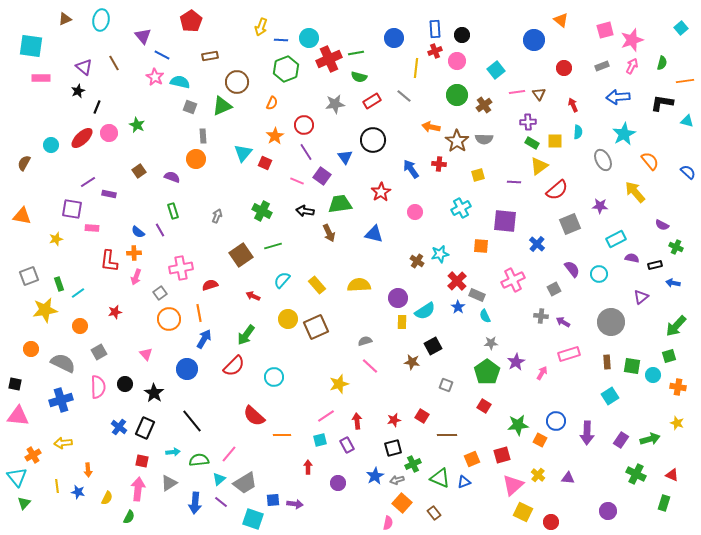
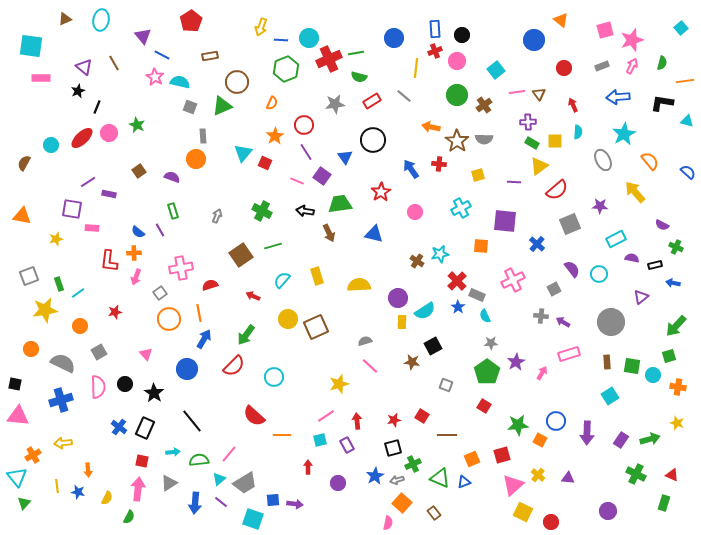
yellow rectangle at (317, 285): moved 9 px up; rotated 24 degrees clockwise
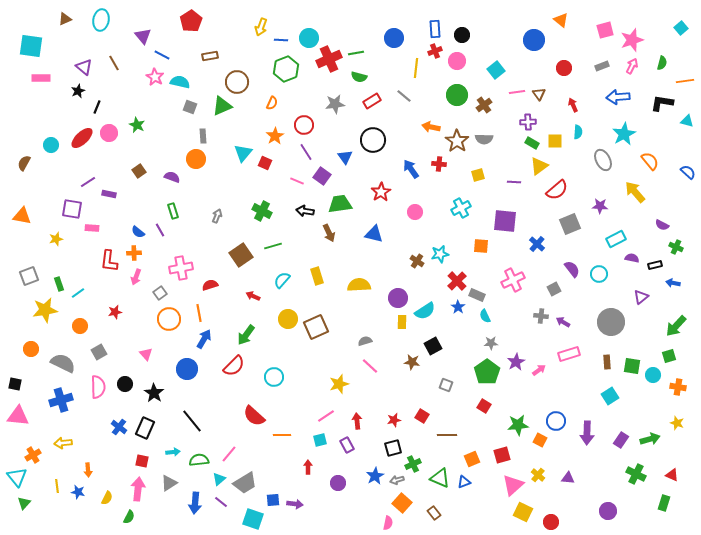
pink arrow at (542, 373): moved 3 px left, 3 px up; rotated 24 degrees clockwise
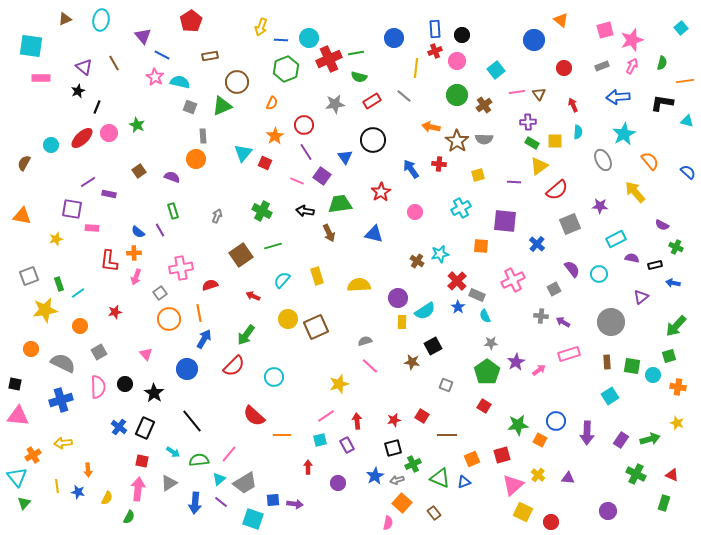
cyan arrow at (173, 452): rotated 40 degrees clockwise
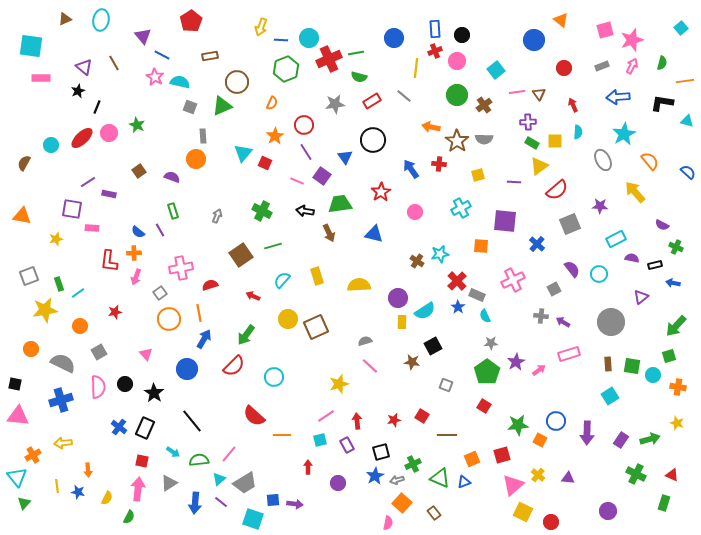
brown rectangle at (607, 362): moved 1 px right, 2 px down
black square at (393, 448): moved 12 px left, 4 px down
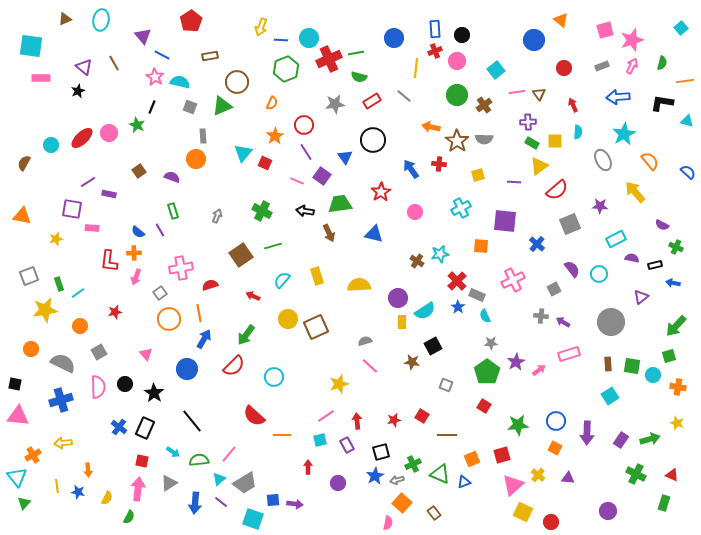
black line at (97, 107): moved 55 px right
orange square at (540, 440): moved 15 px right, 8 px down
green triangle at (440, 478): moved 4 px up
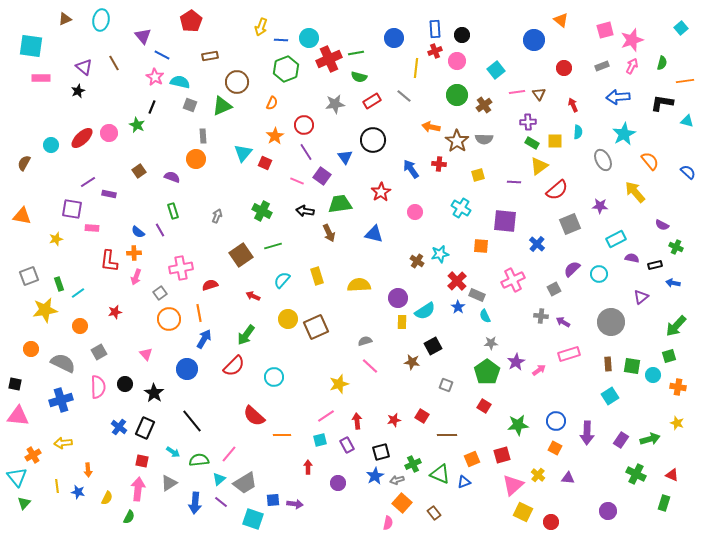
gray square at (190, 107): moved 2 px up
cyan cross at (461, 208): rotated 30 degrees counterclockwise
purple semicircle at (572, 269): rotated 96 degrees counterclockwise
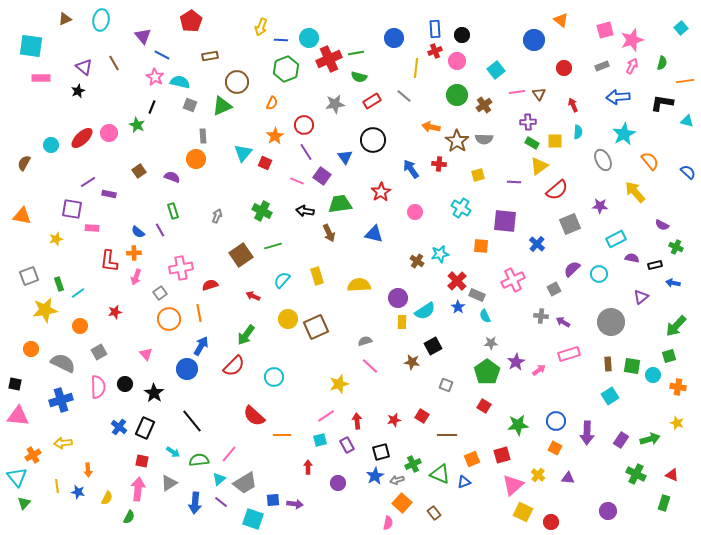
blue arrow at (204, 339): moved 3 px left, 7 px down
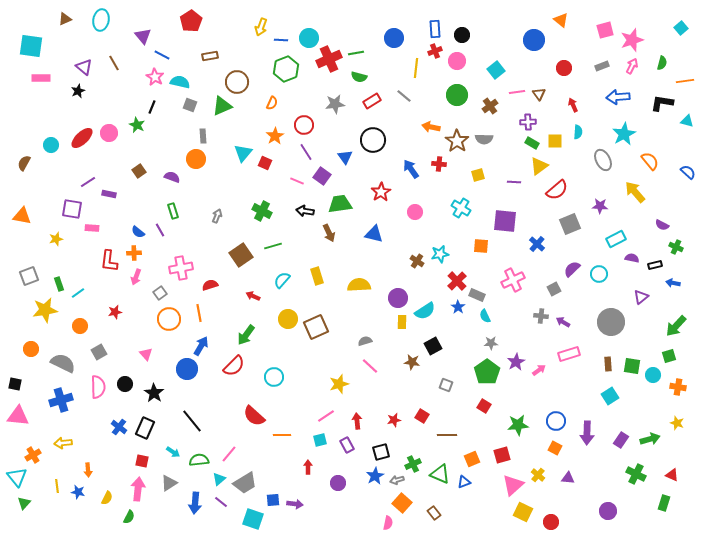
brown cross at (484, 105): moved 6 px right, 1 px down
